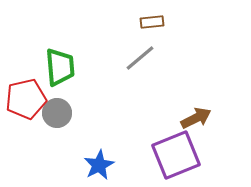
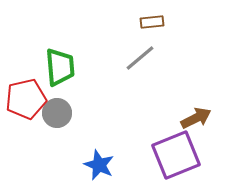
blue star: rotated 20 degrees counterclockwise
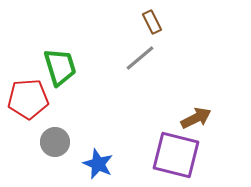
brown rectangle: rotated 70 degrees clockwise
green trapezoid: rotated 12 degrees counterclockwise
red pentagon: moved 2 px right; rotated 9 degrees clockwise
gray circle: moved 2 px left, 29 px down
purple square: rotated 36 degrees clockwise
blue star: moved 1 px left, 1 px up
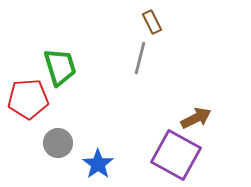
gray line: rotated 36 degrees counterclockwise
gray circle: moved 3 px right, 1 px down
purple square: rotated 15 degrees clockwise
blue star: rotated 12 degrees clockwise
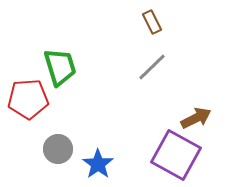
gray line: moved 12 px right, 9 px down; rotated 32 degrees clockwise
gray circle: moved 6 px down
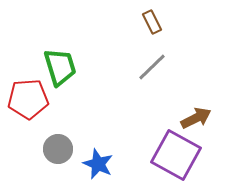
blue star: rotated 12 degrees counterclockwise
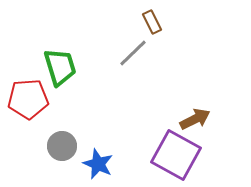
gray line: moved 19 px left, 14 px up
brown arrow: moved 1 px left, 1 px down
gray circle: moved 4 px right, 3 px up
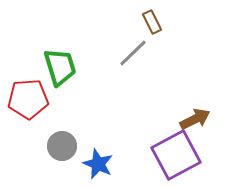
purple square: rotated 33 degrees clockwise
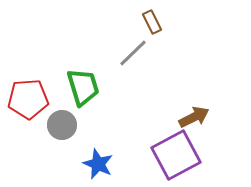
green trapezoid: moved 23 px right, 20 px down
brown arrow: moved 1 px left, 2 px up
gray circle: moved 21 px up
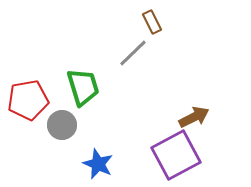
red pentagon: moved 1 px down; rotated 6 degrees counterclockwise
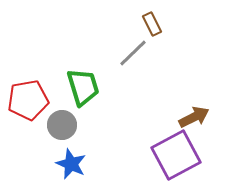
brown rectangle: moved 2 px down
blue star: moved 27 px left
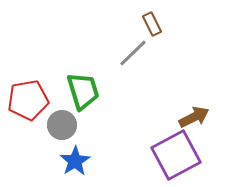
green trapezoid: moved 4 px down
blue star: moved 4 px right, 3 px up; rotated 16 degrees clockwise
